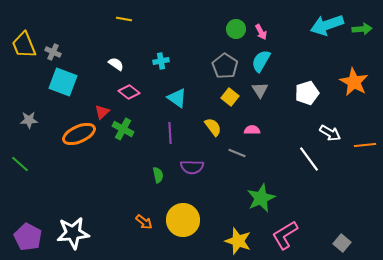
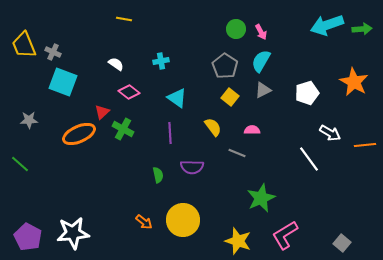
gray triangle: moved 3 px right; rotated 36 degrees clockwise
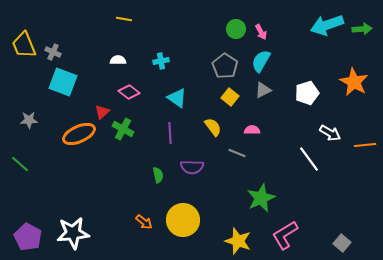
white semicircle: moved 2 px right, 4 px up; rotated 35 degrees counterclockwise
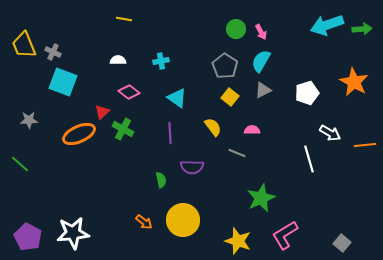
white line: rotated 20 degrees clockwise
green semicircle: moved 3 px right, 5 px down
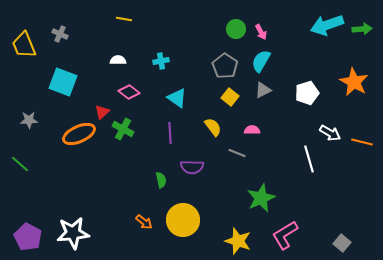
gray cross: moved 7 px right, 18 px up
orange line: moved 3 px left, 3 px up; rotated 20 degrees clockwise
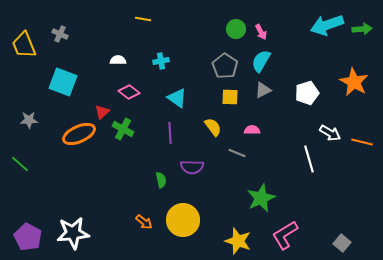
yellow line: moved 19 px right
yellow square: rotated 36 degrees counterclockwise
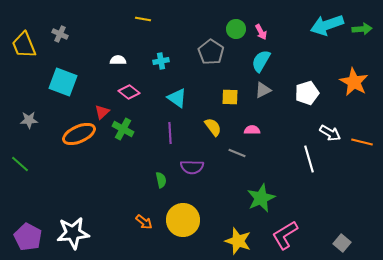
gray pentagon: moved 14 px left, 14 px up
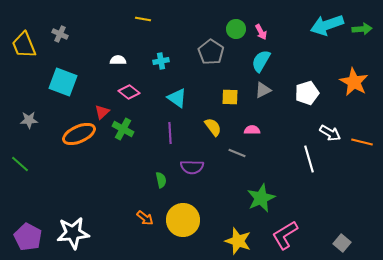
orange arrow: moved 1 px right, 4 px up
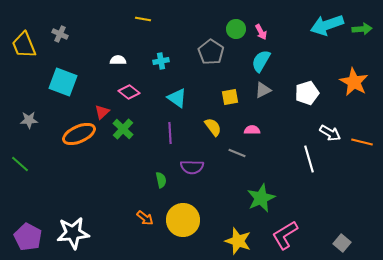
yellow square: rotated 12 degrees counterclockwise
green cross: rotated 15 degrees clockwise
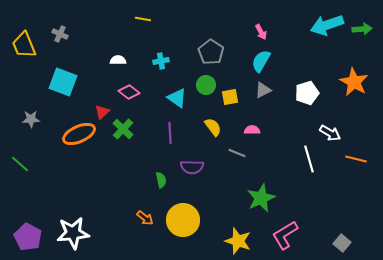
green circle: moved 30 px left, 56 px down
gray star: moved 2 px right, 1 px up
orange line: moved 6 px left, 17 px down
